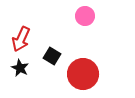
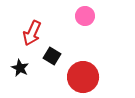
red arrow: moved 11 px right, 6 px up
red circle: moved 3 px down
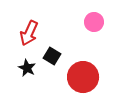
pink circle: moved 9 px right, 6 px down
red arrow: moved 3 px left
black star: moved 7 px right
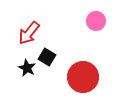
pink circle: moved 2 px right, 1 px up
red arrow: rotated 15 degrees clockwise
black square: moved 5 px left, 1 px down
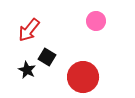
red arrow: moved 3 px up
black star: moved 2 px down
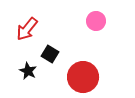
red arrow: moved 2 px left, 1 px up
black square: moved 3 px right, 3 px up
black star: moved 1 px right, 1 px down
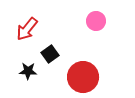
black square: rotated 24 degrees clockwise
black star: rotated 24 degrees counterclockwise
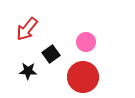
pink circle: moved 10 px left, 21 px down
black square: moved 1 px right
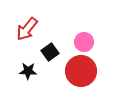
pink circle: moved 2 px left
black square: moved 1 px left, 2 px up
red circle: moved 2 px left, 6 px up
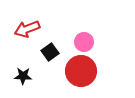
red arrow: rotated 30 degrees clockwise
black star: moved 5 px left, 5 px down
